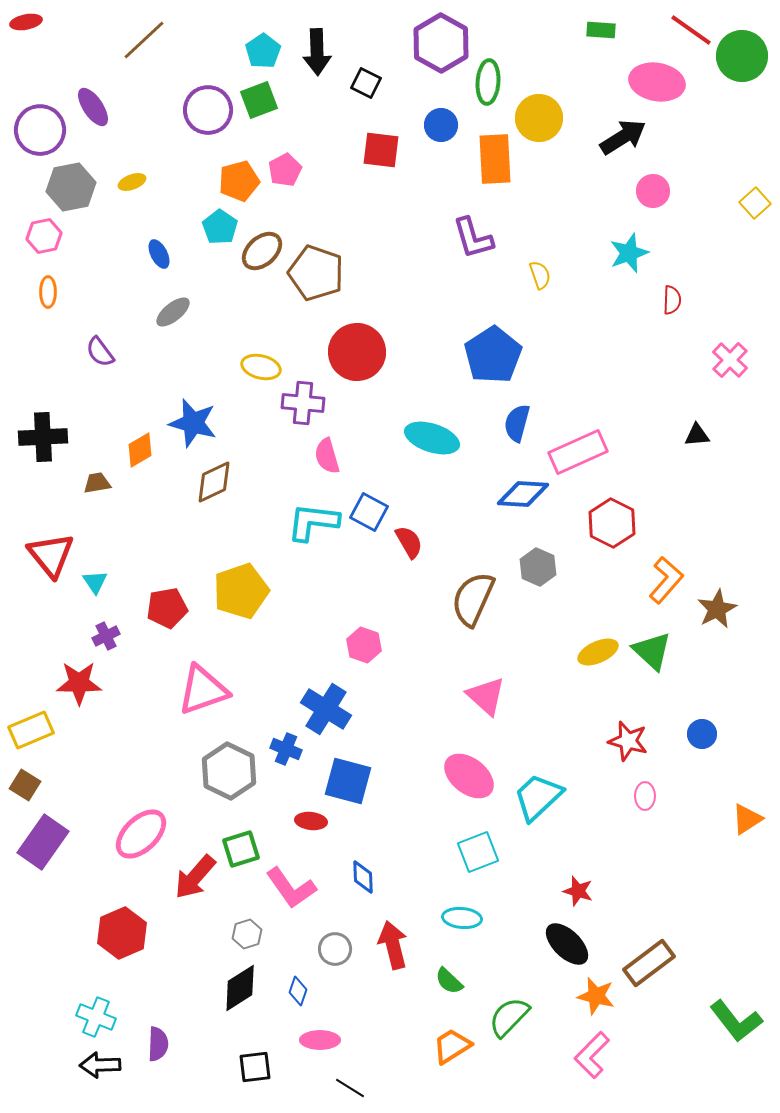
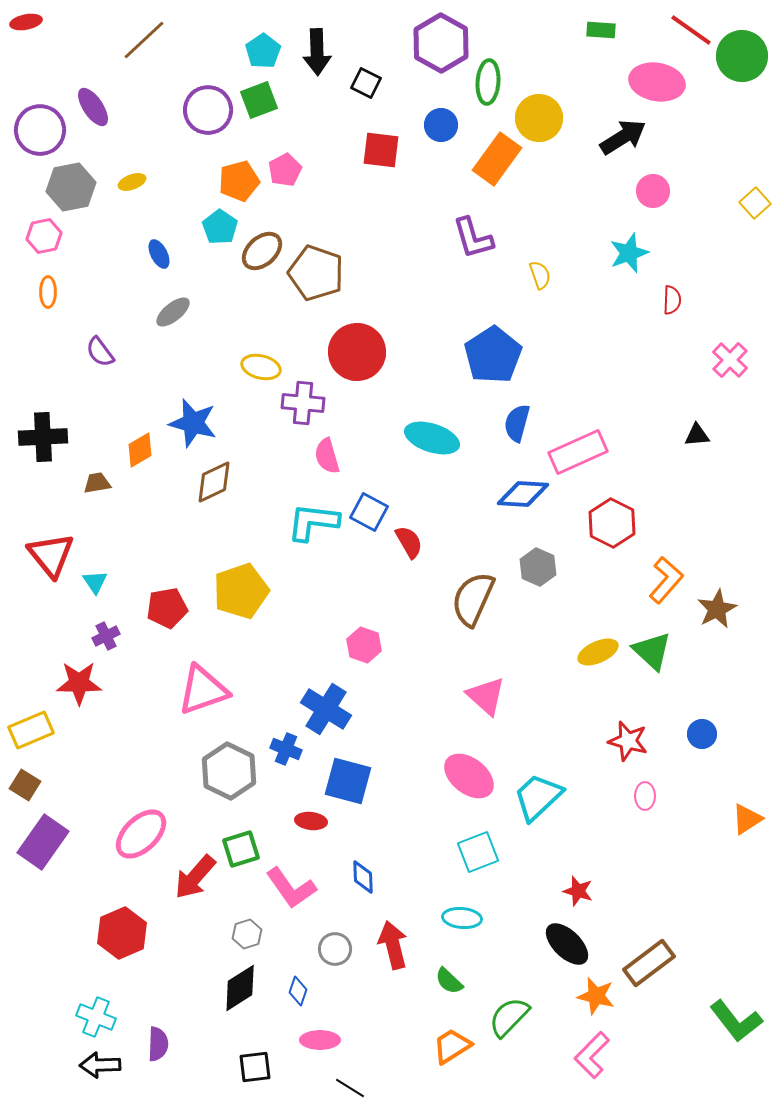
orange rectangle at (495, 159): moved 2 px right; rotated 39 degrees clockwise
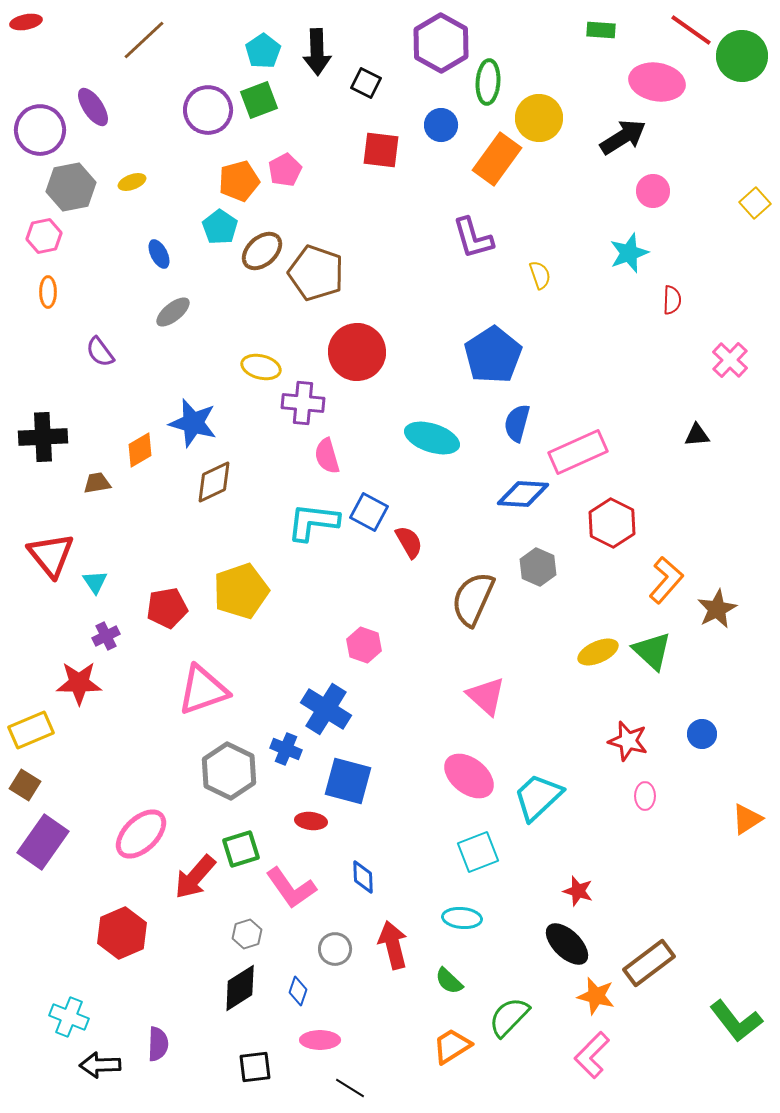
cyan cross at (96, 1017): moved 27 px left
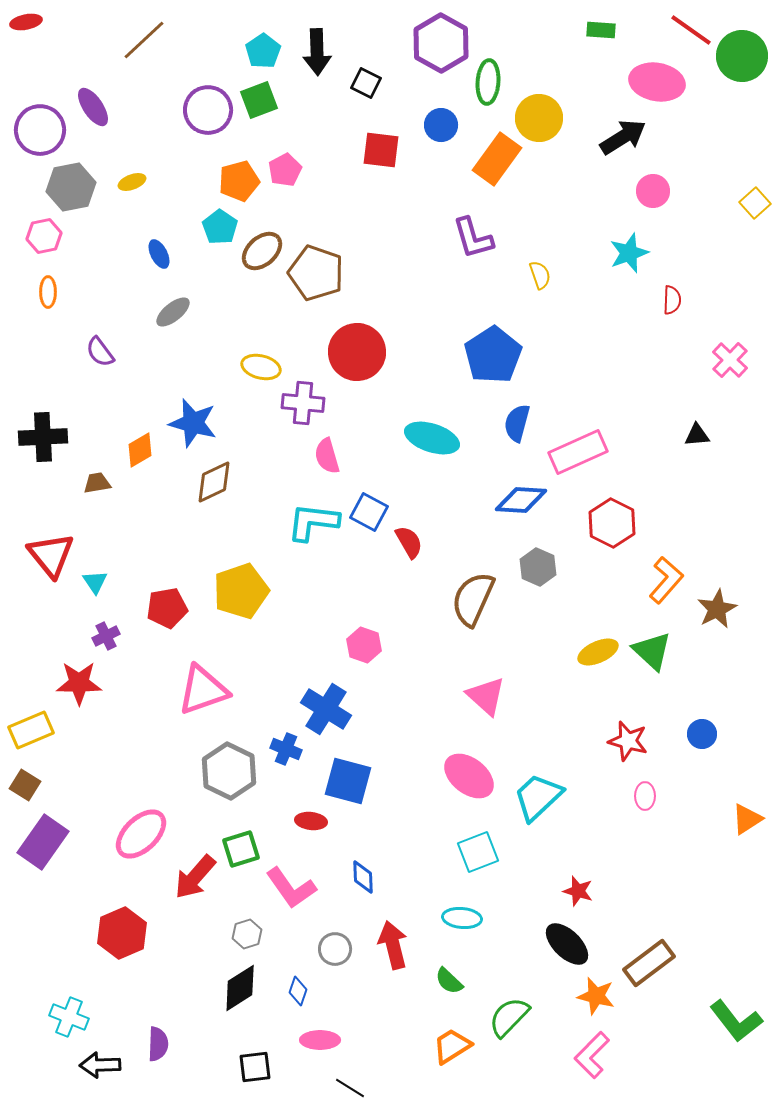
blue diamond at (523, 494): moved 2 px left, 6 px down
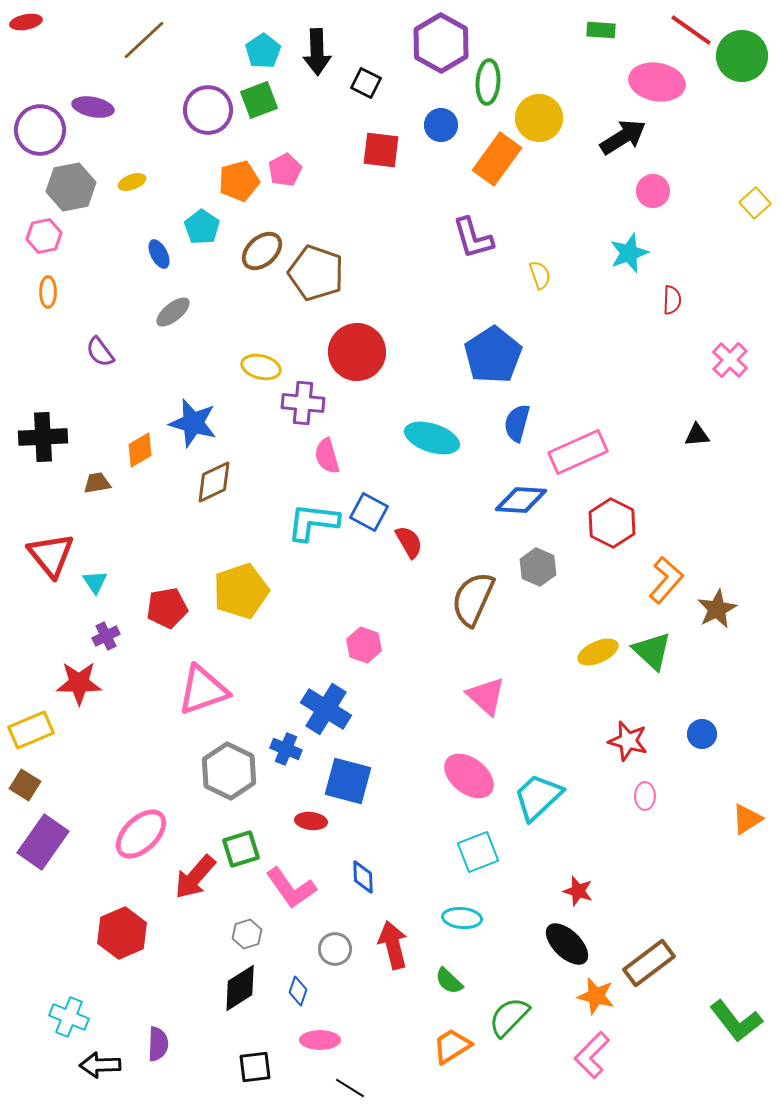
purple ellipse at (93, 107): rotated 45 degrees counterclockwise
cyan pentagon at (220, 227): moved 18 px left
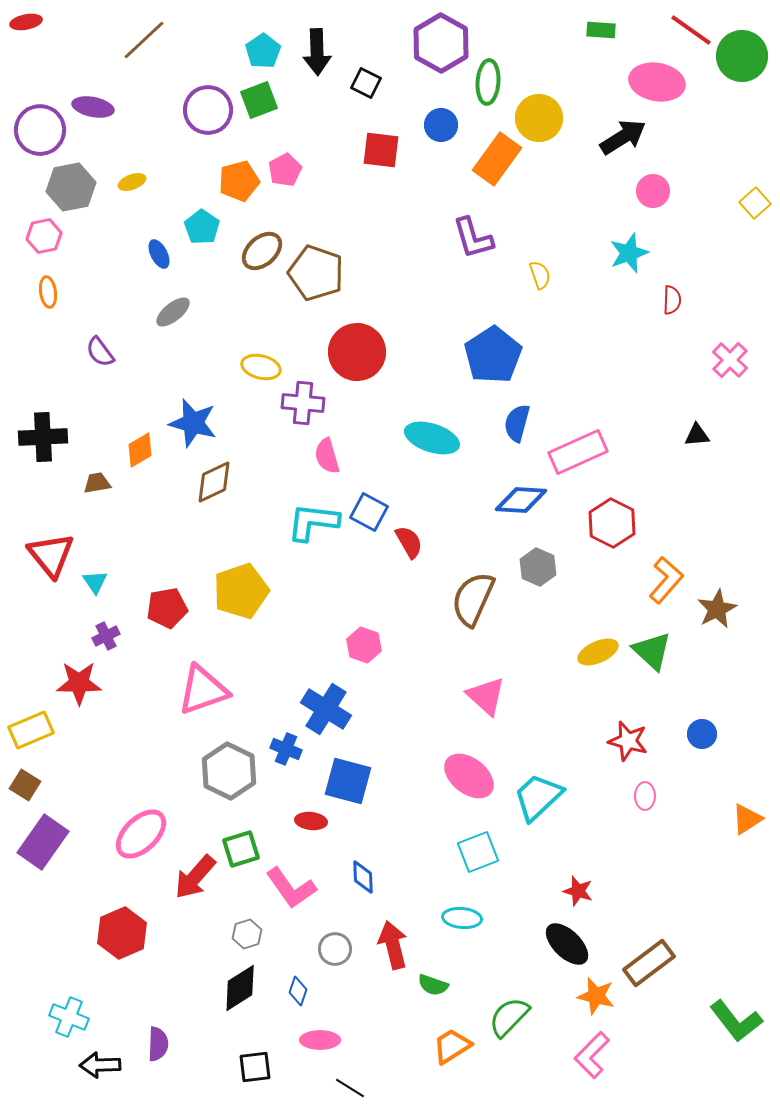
orange ellipse at (48, 292): rotated 8 degrees counterclockwise
green semicircle at (449, 981): moved 16 px left, 4 px down; rotated 24 degrees counterclockwise
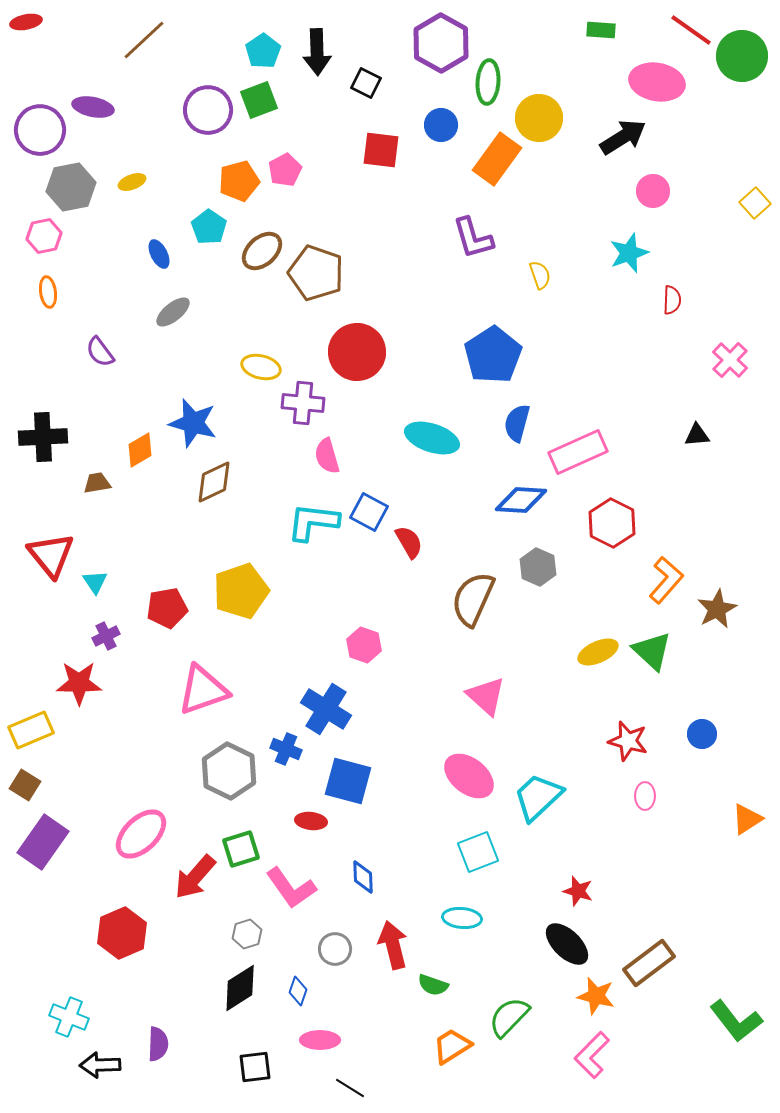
cyan pentagon at (202, 227): moved 7 px right
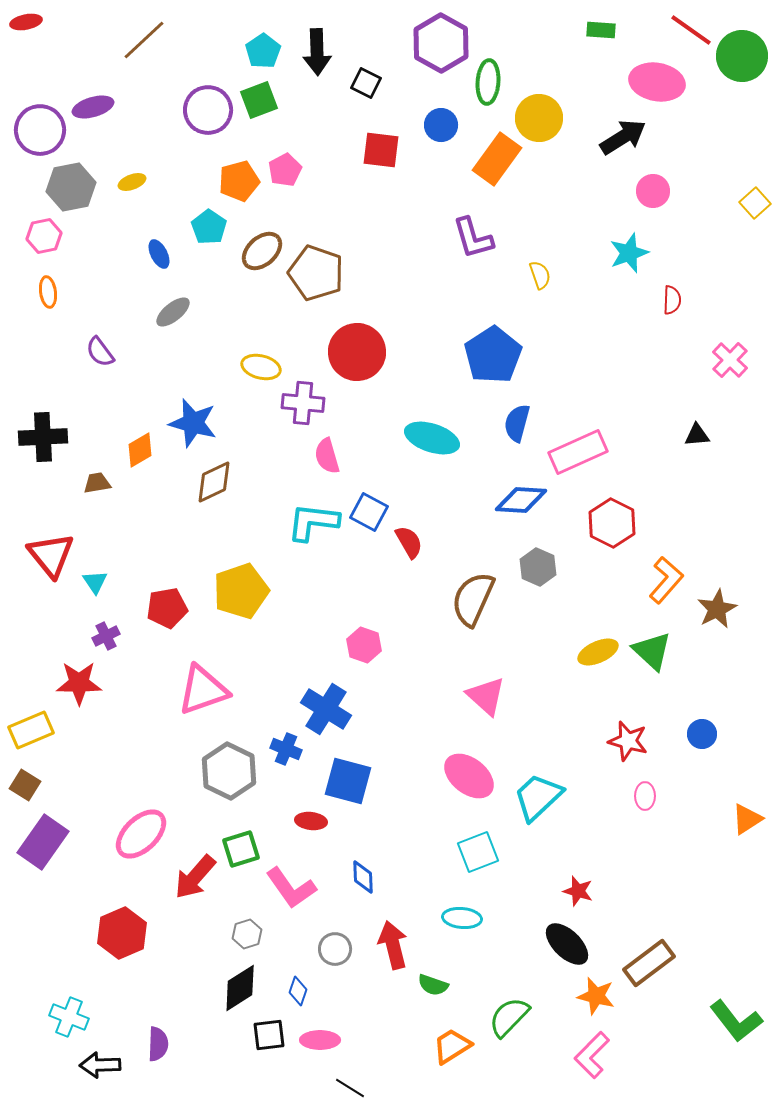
purple ellipse at (93, 107): rotated 27 degrees counterclockwise
black square at (255, 1067): moved 14 px right, 32 px up
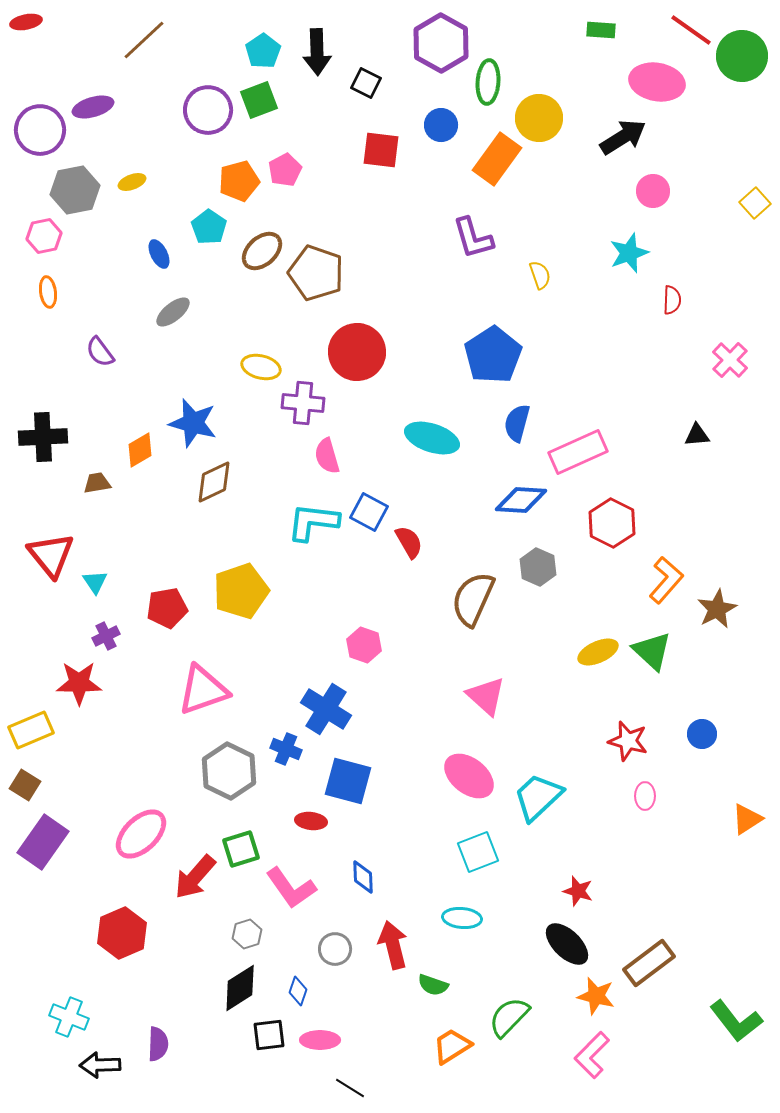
gray hexagon at (71, 187): moved 4 px right, 3 px down
